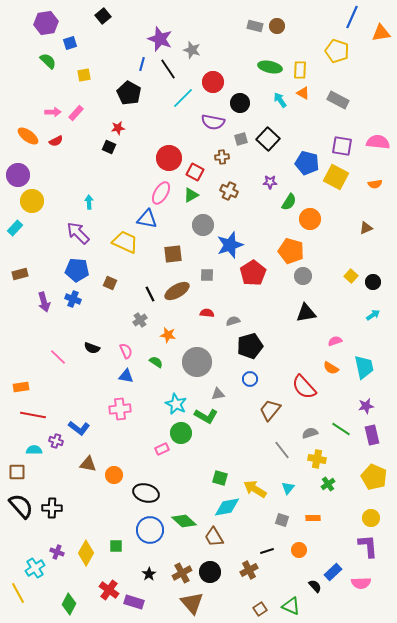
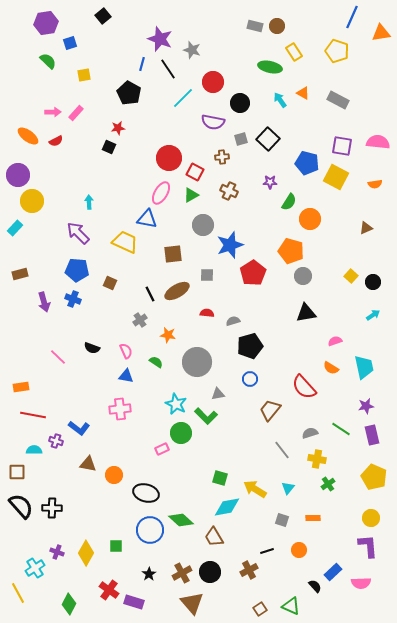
yellow rectangle at (300, 70): moved 6 px left, 18 px up; rotated 36 degrees counterclockwise
green L-shape at (206, 416): rotated 15 degrees clockwise
green diamond at (184, 521): moved 3 px left, 1 px up
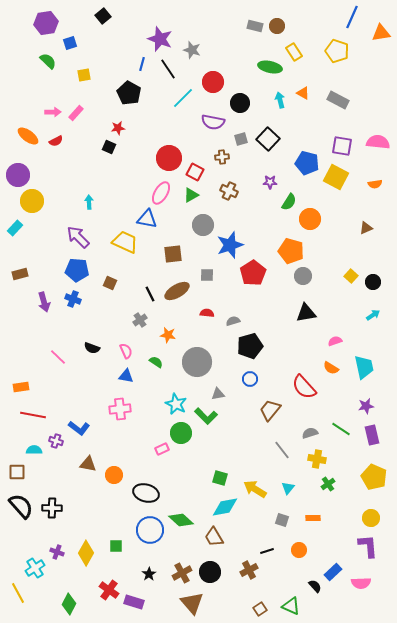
cyan arrow at (280, 100): rotated 21 degrees clockwise
purple arrow at (78, 233): moved 4 px down
cyan diamond at (227, 507): moved 2 px left
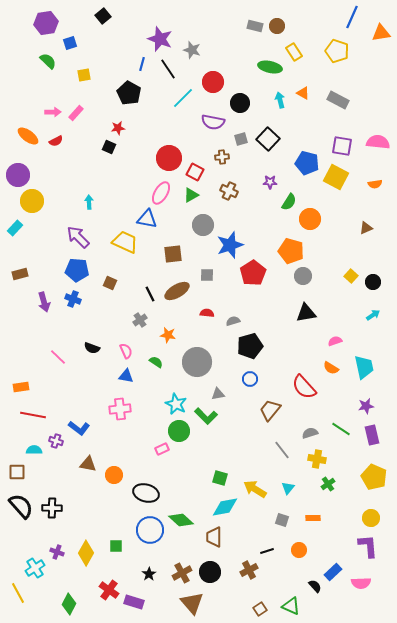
green circle at (181, 433): moved 2 px left, 2 px up
brown trapezoid at (214, 537): rotated 30 degrees clockwise
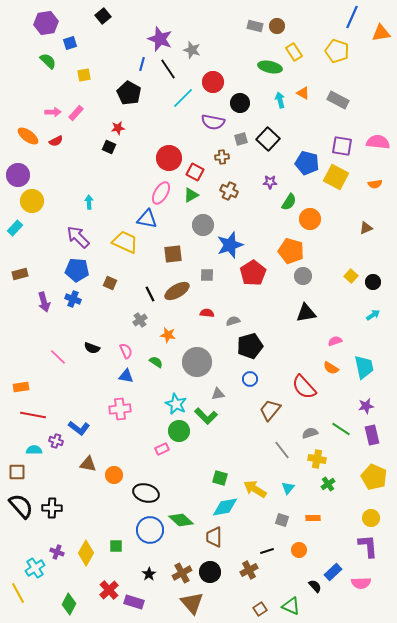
red cross at (109, 590): rotated 12 degrees clockwise
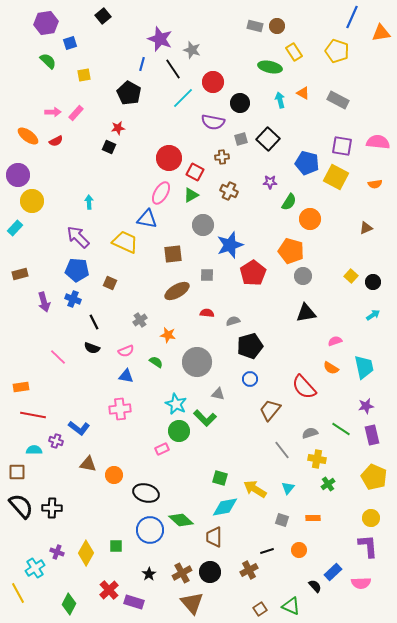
black line at (168, 69): moved 5 px right
black line at (150, 294): moved 56 px left, 28 px down
pink semicircle at (126, 351): rotated 91 degrees clockwise
gray triangle at (218, 394): rotated 24 degrees clockwise
green L-shape at (206, 416): moved 1 px left, 2 px down
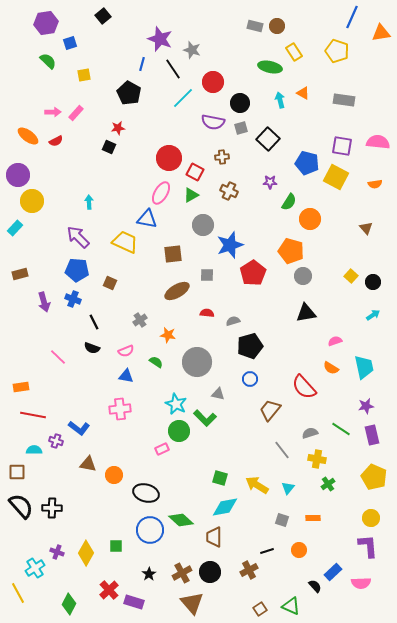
gray rectangle at (338, 100): moved 6 px right; rotated 20 degrees counterclockwise
gray square at (241, 139): moved 11 px up
brown triangle at (366, 228): rotated 48 degrees counterclockwise
yellow arrow at (255, 489): moved 2 px right, 4 px up
